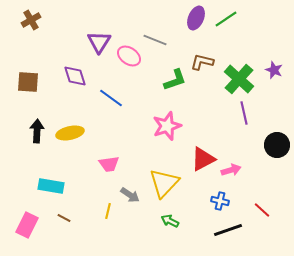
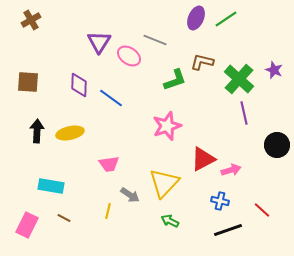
purple diamond: moved 4 px right, 9 px down; rotated 20 degrees clockwise
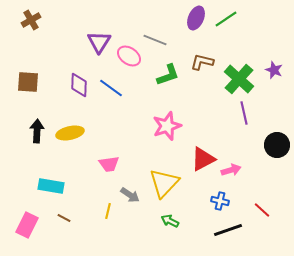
green L-shape: moved 7 px left, 5 px up
blue line: moved 10 px up
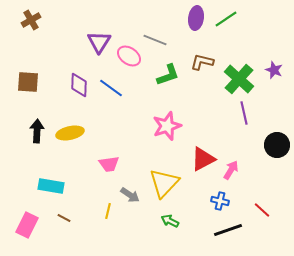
purple ellipse: rotated 15 degrees counterclockwise
pink arrow: rotated 42 degrees counterclockwise
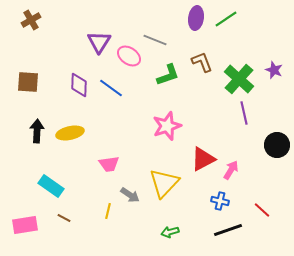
brown L-shape: rotated 55 degrees clockwise
cyan rectangle: rotated 25 degrees clockwise
green arrow: moved 11 px down; rotated 42 degrees counterclockwise
pink rectangle: moved 2 px left; rotated 55 degrees clockwise
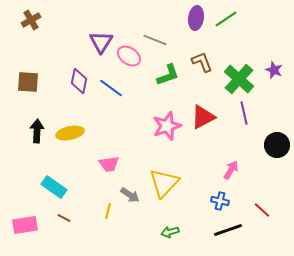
purple triangle: moved 2 px right
purple diamond: moved 4 px up; rotated 10 degrees clockwise
red triangle: moved 42 px up
cyan rectangle: moved 3 px right, 1 px down
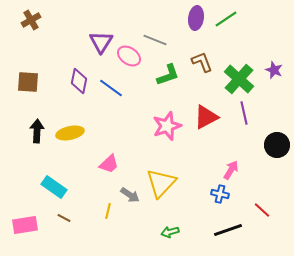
red triangle: moved 3 px right
pink trapezoid: rotated 35 degrees counterclockwise
yellow triangle: moved 3 px left
blue cross: moved 7 px up
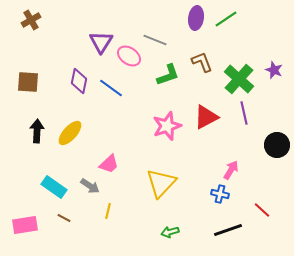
yellow ellipse: rotated 36 degrees counterclockwise
gray arrow: moved 40 px left, 9 px up
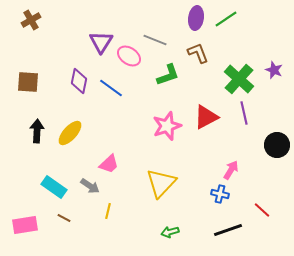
brown L-shape: moved 4 px left, 9 px up
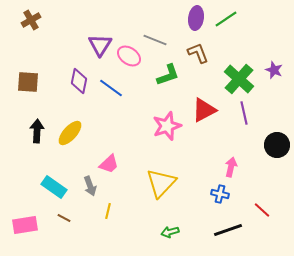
purple triangle: moved 1 px left, 3 px down
red triangle: moved 2 px left, 7 px up
pink arrow: moved 3 px up; rotated 18 degrees counterclockwise
gray arrow: rotated 36 degrees clockwise
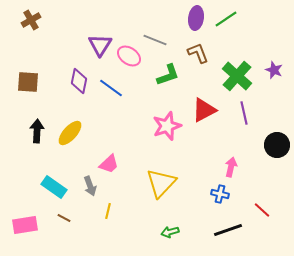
green cross: moved 2 px left, 3 px up
